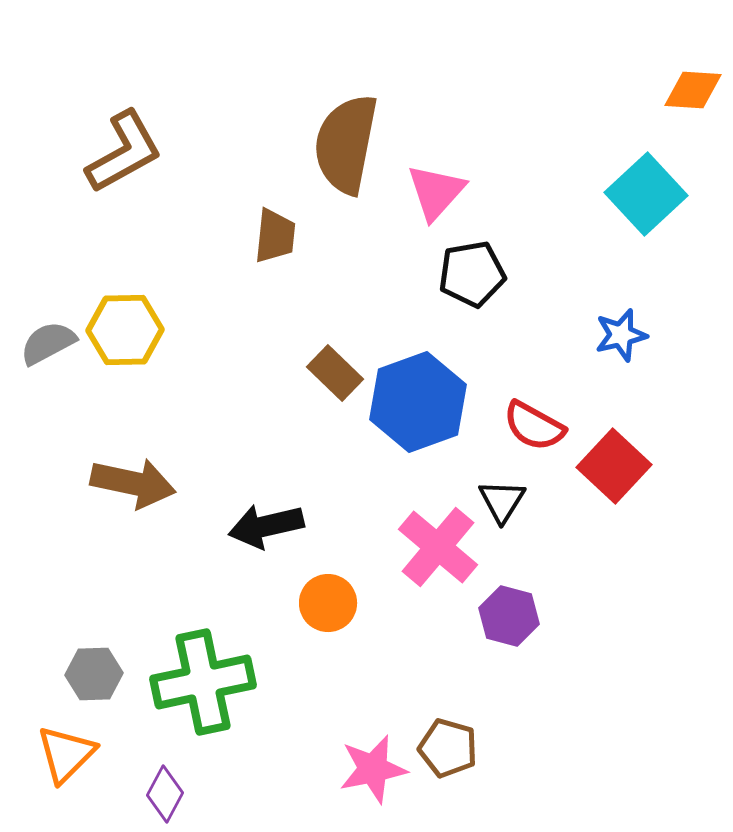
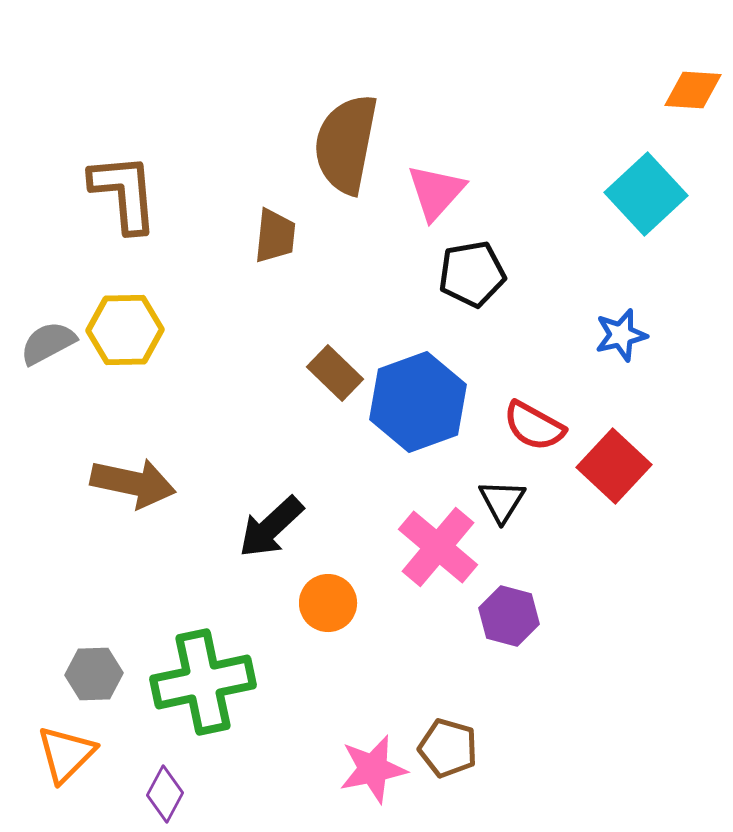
brown L-shape: moved 41 px down; rotated 66 degrees counterclockwise
black arrow: moved 5 px right, 1 px down; rotated 30 degrees counterclockwise
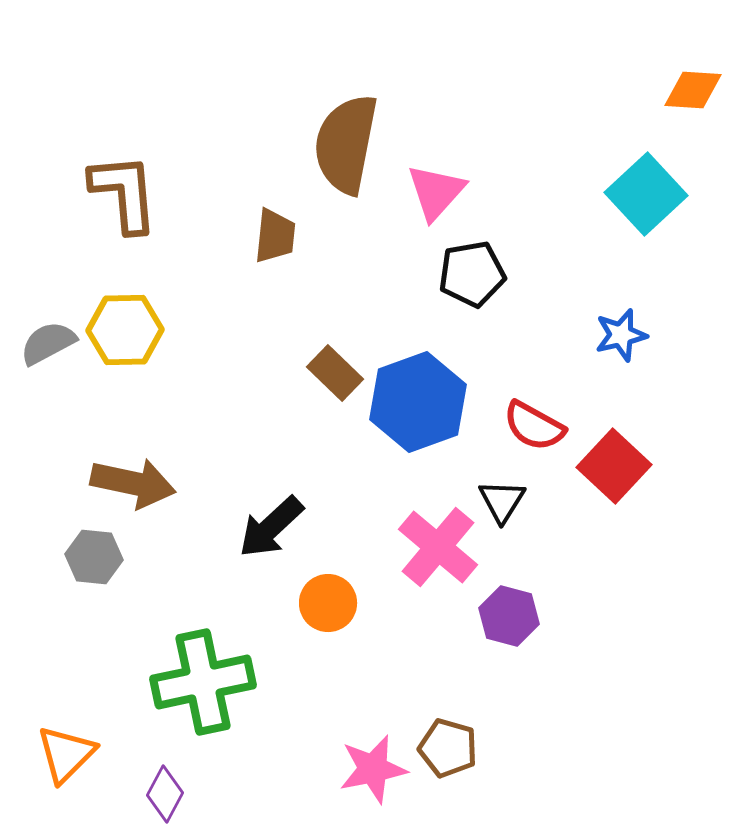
gray hexagon: moved 117 px up; rotated 8 degrees clockwise
